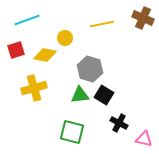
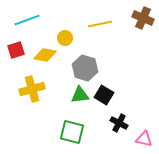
yellow line: moved 2 px left
gray hexagon: moved 5 px left, 1 px up
yellow cross: moved 2 px left, 1 px down
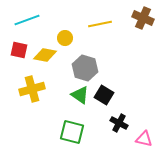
red square: moved 3 px right; rotated 30 degrees clockwise
green triangle: rotated 42 degrees clockwise
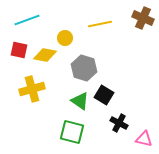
gray hexagon: moved 1 px left
green triangle: moved 6 px down
